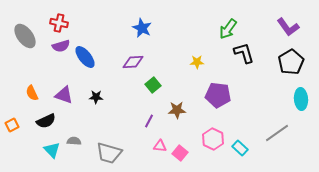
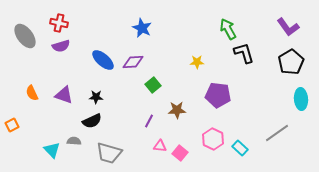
green arrow: rotated 115 degrees clockwise
blue ellipse: moved 18 px right, 3 px down; rotated 10 degrees counterclockwise
black semicircle: moved 46 px right
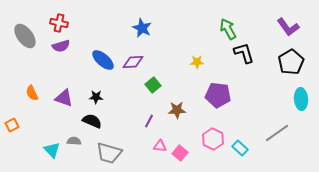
purple triangle: moved 3 px down
black semicircle: rotated 132 degrees counterclockwise
